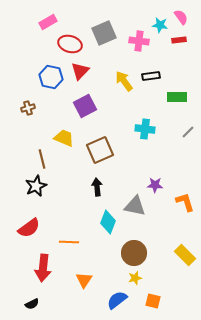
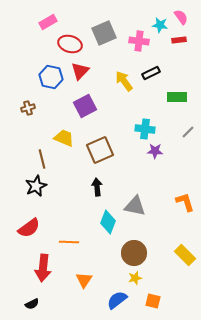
black rectangle: moved 3 px up; rotated 18 degrees counterclockwise
purple star: moved 34 px up
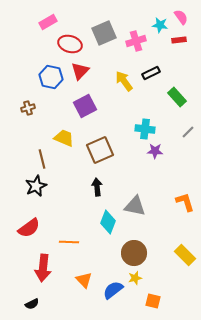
pink cross: moved 3 px left; rotated 24 degrees counterclockwise
green rectangle: rotated 48 degrees clockwise
orange triangle: rotated 18 degrees counterclockwise
blue semicircle: moved 4 px left, 10 px up
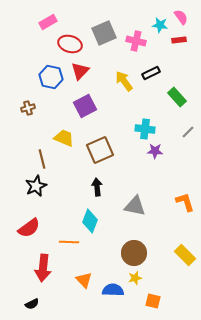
pink cross: rotated 30 degrees clockwise
cyan diamond: moved 18 px left, 1 px up
blue semicircle: rotated 40 degrees clockwise
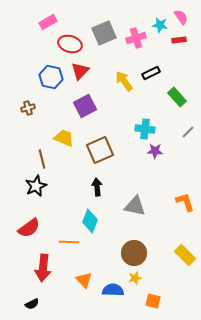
pink cross: moved 3 px up; rotated 30 degrees counterclockwise
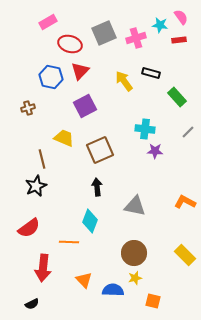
black rectangle: rotated 42 degrees clockwise
orange L-shape: rotated 45 degrees counterclockwise
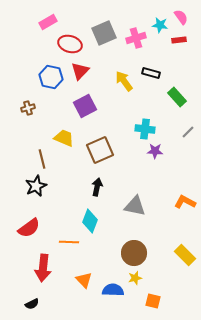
black arrow: rotated 18 degrees clockwise
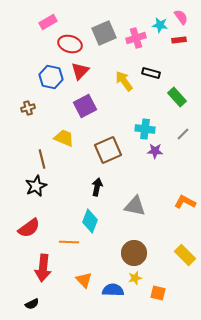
gray line: moved 5 px left, 2 px down
brown square: moved 8 px right
orange square: moved 5 px right, 8 px up
